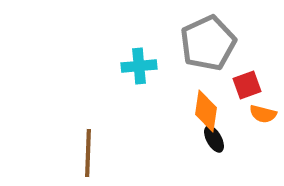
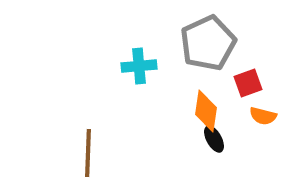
red square: moved 1 px right, 2 px up
orange semicircle: moved 2 px down
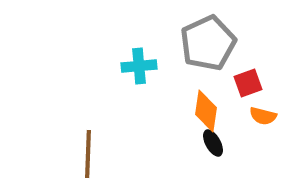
black ellipse: moved 1 px left, 4 px down
brown line: moved 1 px down
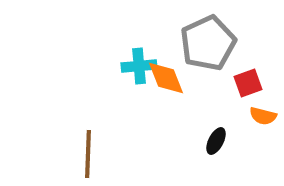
orange diamond: moved 40 px left, 33 px up; rotated 30 degrees counterclockwise
black ellipse: moved 3 px right, 2 px up; rotated 56 degrees clockwise
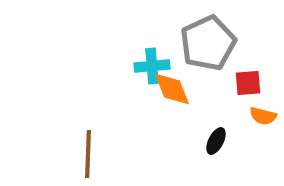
cyan cross: moved 13 px right
orange diamond: moved 6 px right, 11 px down
red square: rotated 16 degrees clockwise
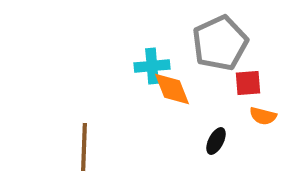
gray pentagon: moved 12 px right
brown line: moved 4 px left, 7 px up
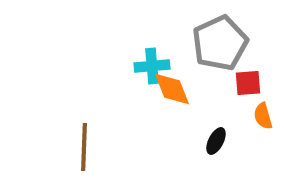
orange semicircle: rotated 60 degrees clockwise
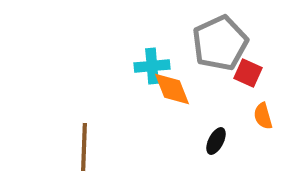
red square: moved 10 px up; rotated 28 degrees clockwise
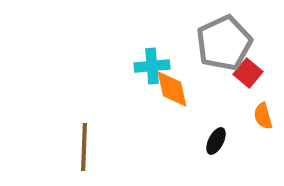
gray pentagon: moved 4 px right
red square: rotated 16 degrees clockwise
orange diamond: rotated 9 degrees clockwise
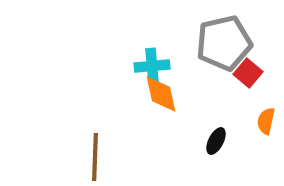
gray pentagon: rotated 12 degrees clockwise
orange diamond: moved 11 px left, 5 px down
orange semicircle: moved 3 px right, 5 px down; rotated 28 degrees clockwise
brown line: moved 11 px right, 10 px down
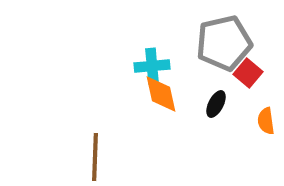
orange semicircle: rotated 20 degrees counterclockwise
black ellipse: moved 37 px up
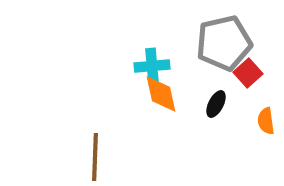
red square: rotated 8 degrees clockwise
